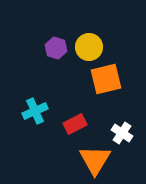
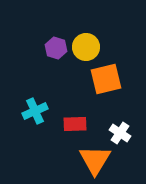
yellow circle: moved 3 px left
red rectangle: rotated 25 degrees clockwise
white cross: moved 2 px left
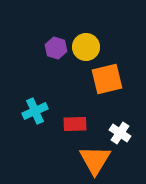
orange square: moved 1 px right
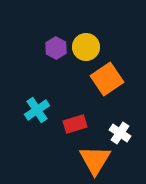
purple hexagon: rotated 10 degrees clockwise
orange square: rotated 20 degrees counterclockwise
cyan cross: moved 2 px right, 1 px up; rotated 10 degrees counterclockwise
red rectangle: rotated 15 degrees counterclockwise
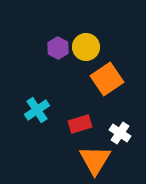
purple hexagon: moved 2 px right
red rectangle: moved 5 px right
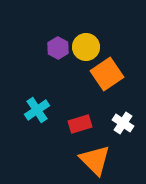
orange square: moved 5 px up
white cross: moved 3 px right, 10 px up
orange triangle: rotated 16 degrees counterclockwise
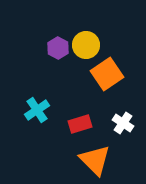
yellow circle: moved 2 px up
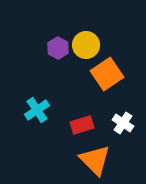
red rectangle: moved 2 px right, 1 px down
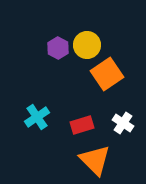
yellow circle: moved 1 px right
cyan cross: moved 7 px down
